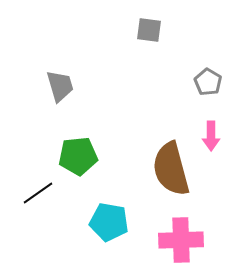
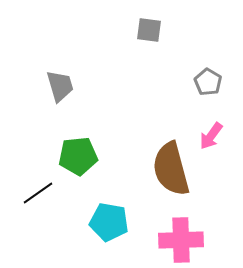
pink arrow: rotated 36 degrees clockwise
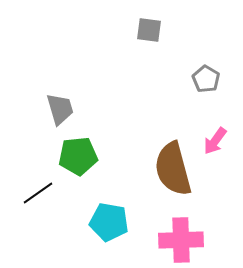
gray pentagon: moved 2 px left, 3 px up
gray trapezoid: moved 23 px down
pink arrow: moved 4 px right, 5 px down
brown semicircle: moved 2 px right
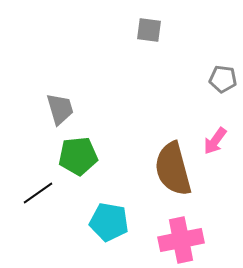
gray pentagon: moved 17 px right; rotated 24 degrees counterclockwise
pink cross: rotated 9 degrees counterclockwise
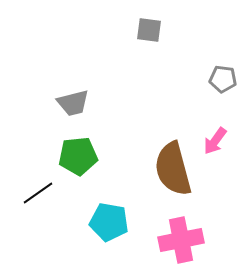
gray trapezoid: moved 13 px right, 6 px up; rotated 92 degrees clockwise
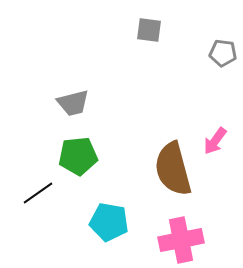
gray pentagon: moved 26 px up
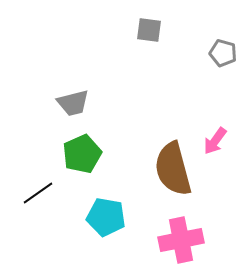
gray pentagon: rotated 8 degrees clockwise
green pentagon: moved 4 px right, 2 px up; rotated 18 degrees counterclockwise
cyan pentagon: moved 3 px left, 5 px up
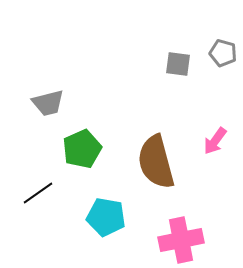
gray square: moved 29 px right, 34 px down
gray trapezoid: moved 25 px left
green pentagon: moved 5 px up
brown semicircle: moved 17 px left, 7 px up
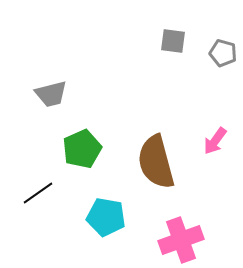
gray square: moved 5 px left, 23 px up
gray trapezoid: moved 3 px right, 9 px up
pink cross: rotated 9 degrees counterclockwise
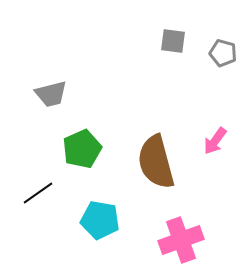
cyan pentagon: moved 6 px left, 3 px down
